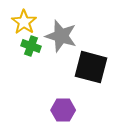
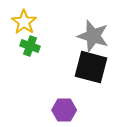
gray star: moved 32 px right
green cross: moved 1 px left
purple hexagon: moved 1 px right
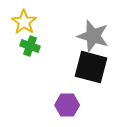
purple hexagon: moved 3 px right, 5 px up
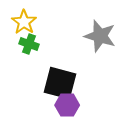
gray star: moved 7 px right
green cross: moved 1 px left, 2 px up
black square: moved 31 px left, 16 px down
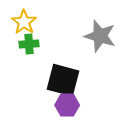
green cross: rotated 24 degrees counterclockwise
black square: moved 3 px right, 3 px up
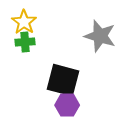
green cross: moved 4 px left, 2 px up
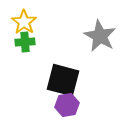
gray star: rotated 12 degrees clockwise
purple hexagon: rotated 10 degrees counterclockwise
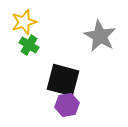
yellow star: rotated 20 degrees clockwise
green cross: moved 4 px right, 3 px down; rotated 36 degrees clockwise
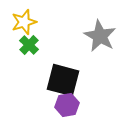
green cross: rotated 12 degrees clockwise
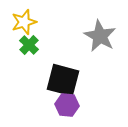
purple hexagon: rotated 15 degrees clockwise
